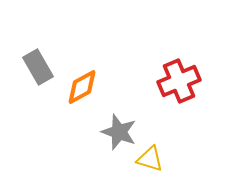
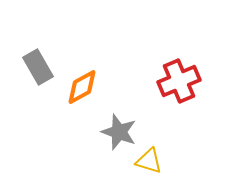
yellow triangle: moved 1 px left, 2 px down
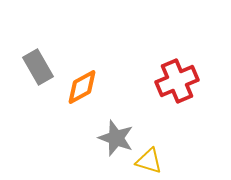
red cross: moved 2 px left
gray star: moved 3 px left, 6 px down
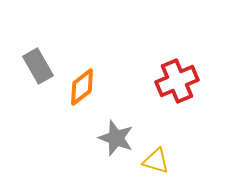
gray rectangle: moved 1 px up
orange diamond: rotated 9 degrees counterclockwise
yellow triangle: moved 7 px right
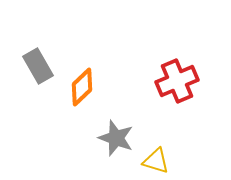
orange diamond: rotated 6 degrees counterclockwise
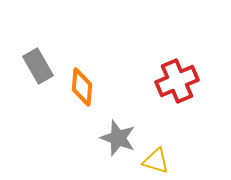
orange diamond: rotated 42 degrees counterclockwise
gray star: moved 2 px right
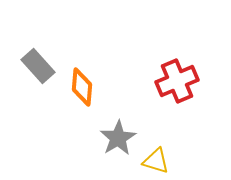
gray rectangle: rotated 12 degrees counterclockwise
gray star: rotated 21 degrees clockwise
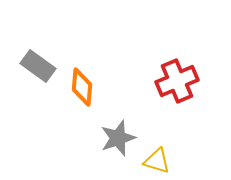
gray rectangle: rotated 12 degrees counterclockwise
gray star: rotated 12 degrees clockwise
yellow triangle: moved 1 px right
